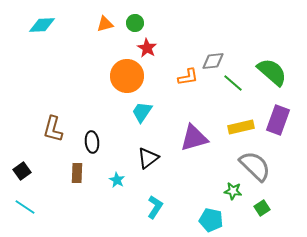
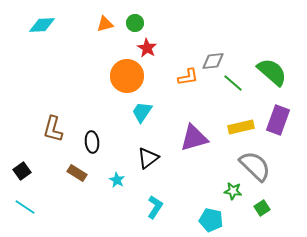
brown rectangle: rotated 60 degrees counterclockwise
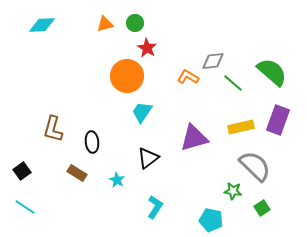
orange L-shape: rotated 140 degrees counterclockwise
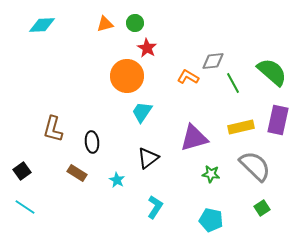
green line: rotated 20 degrees clockwise
purple rectangle: rotated 8 degrees counterclockwise
green star: moved 22 px left, 17 px up
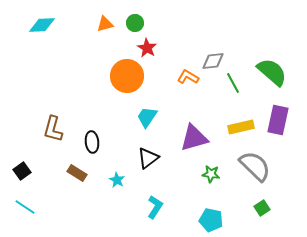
cyan trapezoid: moved 5 px right, 5 px down
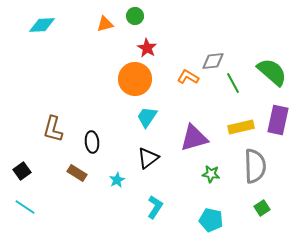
green circle: moved 7 px up
orange circle: moved 8 px right, 3 px down
gray semicircle: rotated 44 degrees clockwise
cyan star: rotated 14 degrees clockwise
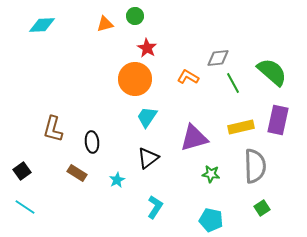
gray diamond: moved 5 px right, 3 px up
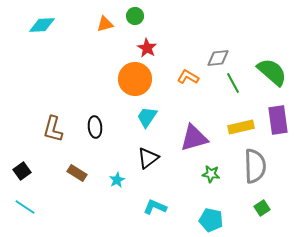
purple rectangle: rotated 20 degrees counterclockwise
black ellipse: moved 3 px right, 15 px up
cyan L-shape: rotated 100 degrees counterclockwise
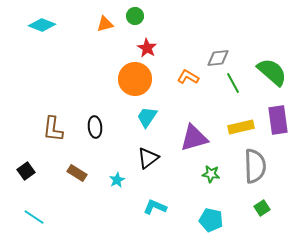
cyan diamond: rotated 24 degrees clockwise
brown L-shape: rotated 8 degrees counterclockwise
black square: moved 4 px right
cyan line: moved 9 px right, 10 px down
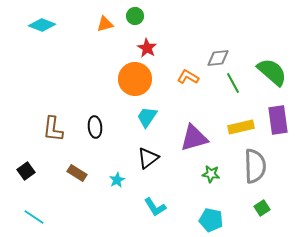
cyan L-shape: rotated 145 degrees counterclockwise
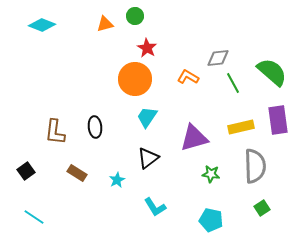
brown L-shape: moved 2 px right, 3 px down
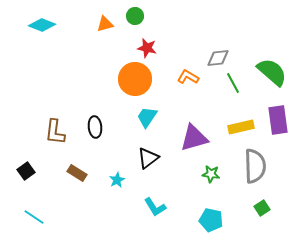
red star: rotated 18 degrees counterclockwise
